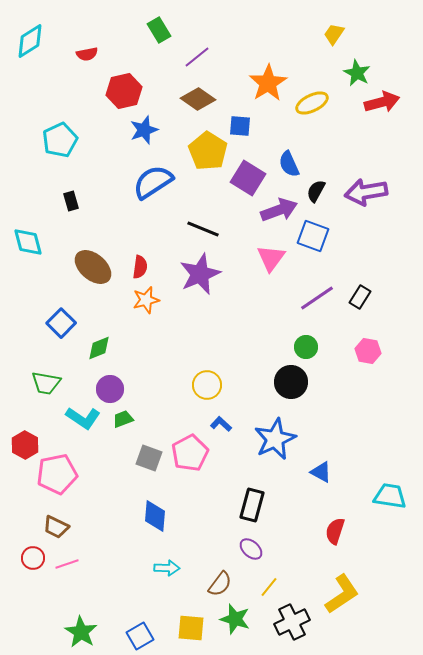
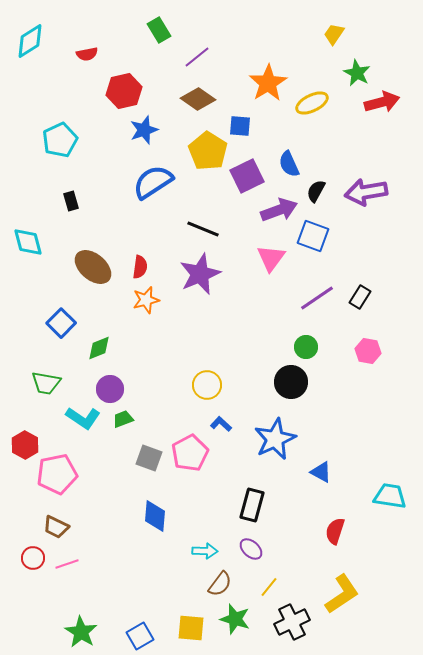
purple square at (248, 178): moved 1 px left, 2 px up; rotated 32 degrees clockwise
cyan arrow at (167, 568): moved 38 px right, 17 px up
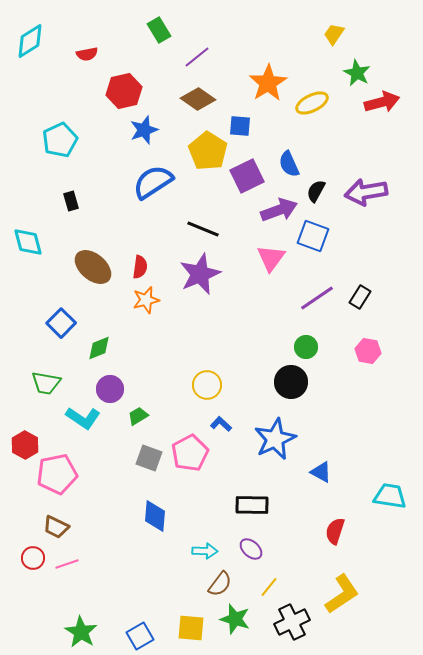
green trapezoid at (123, 419): moved 15 px right, 3 px up; rotated 10 degrees counterclockwise
black rectangle at (252, 505): rotated 76 degrees clockwise
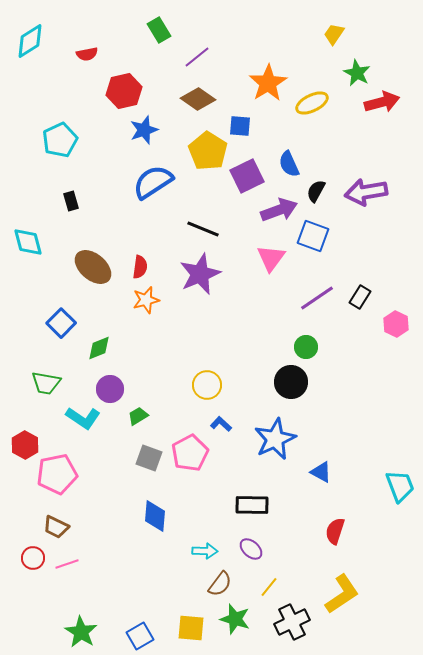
pink hexagon at (368, 351): moved 28 px right, 27 px up; rotated 15 degrees clockwise
cyan trapezoid at (390, 496): moved 10 px right, 10 px up; rotated 60 degrees clockwise
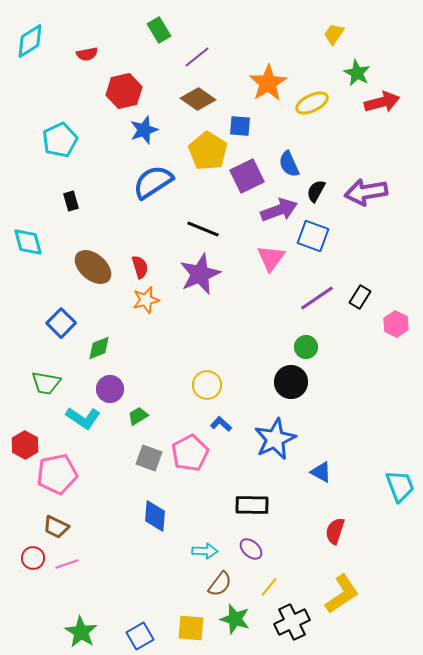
red semicircle at (140, 267): rotated 25 degrees counterclockwise
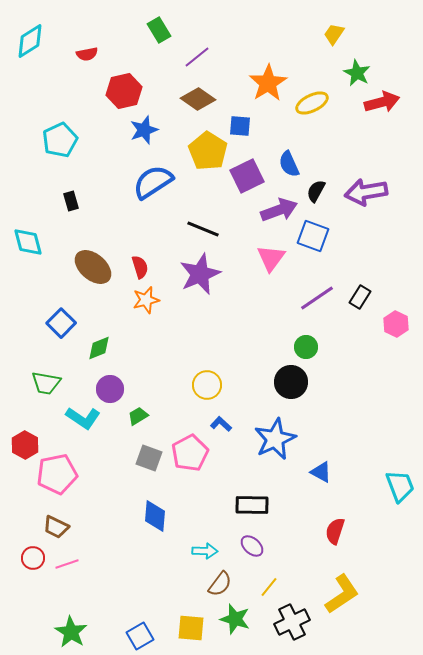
purple ellipse at (251, 549): moved 1 px right, 3 px up
green star at (81, 632): moved 10 px left
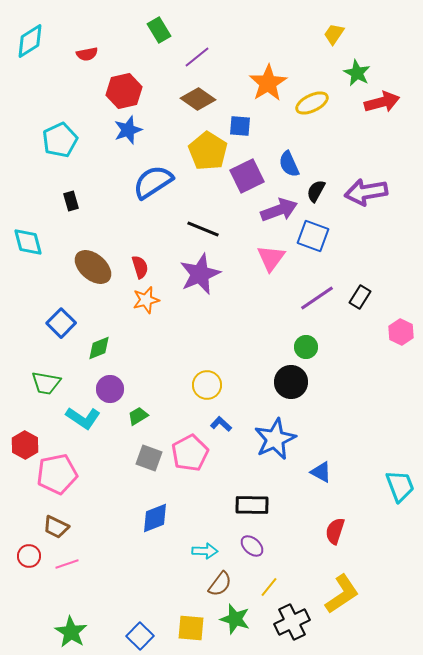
blue star at (144, 130): moved 16 px left
pink hexagon at (396, 324): moved 5 px right, 8 px down
blue diamond at (155, 516): moved 2 px down; rotated 64 degrees clockwise
red circle at (33, 558): moved 4 px left, 2 px up
blue square at (140, 636): rotated 16 degrees counterclockwise
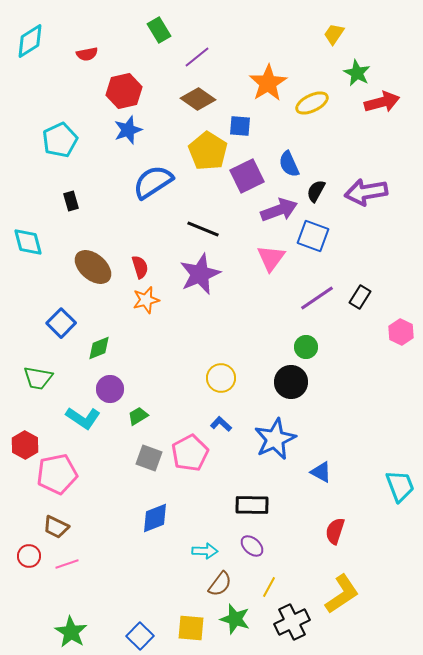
green trapezoid at (46, 383): moved 8 px left, 5 px up
yellow circle at (207, 385): moved 14 px right, 7 px up
yellow line at (269, 587): rotated 10 degrees counterclockwise
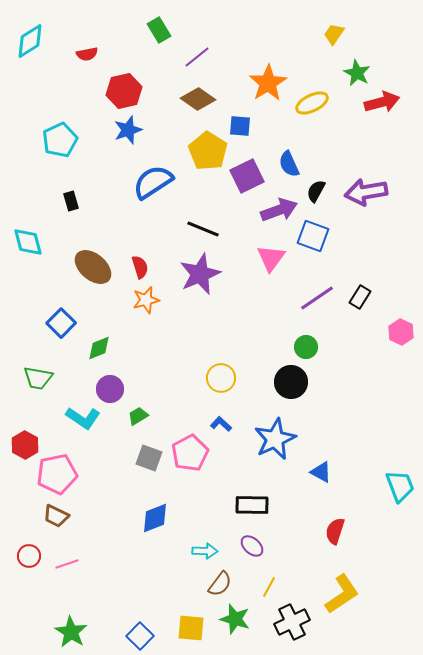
brown trapezoid at (56, 527): moved 11 px up
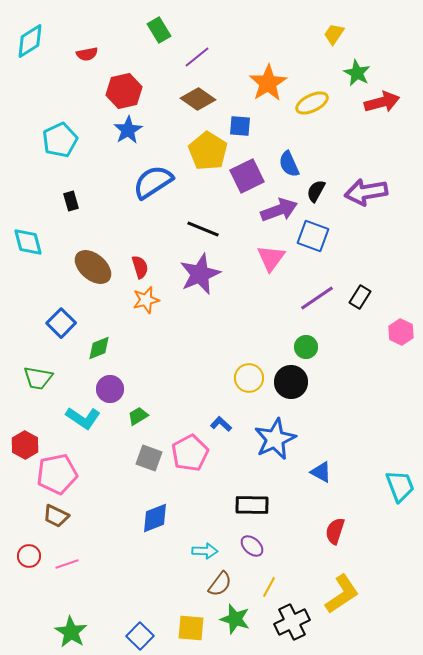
blue star at (128, 130): rotated 12 degrees counterclockwise
yellow circle at (221, 378): moved 28 px right
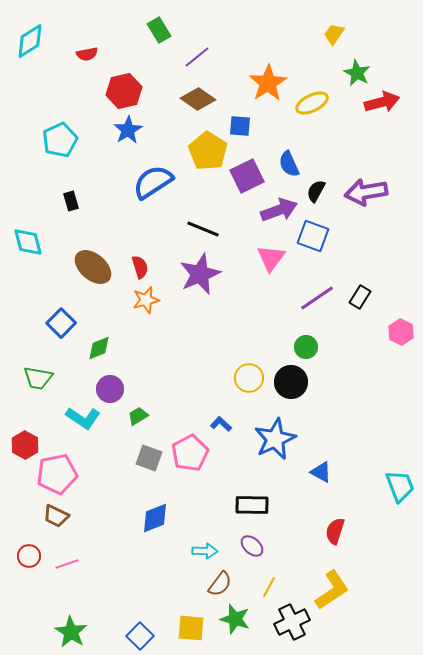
yellow L-shape at (342, 594): moved 10 px left, 4 px up
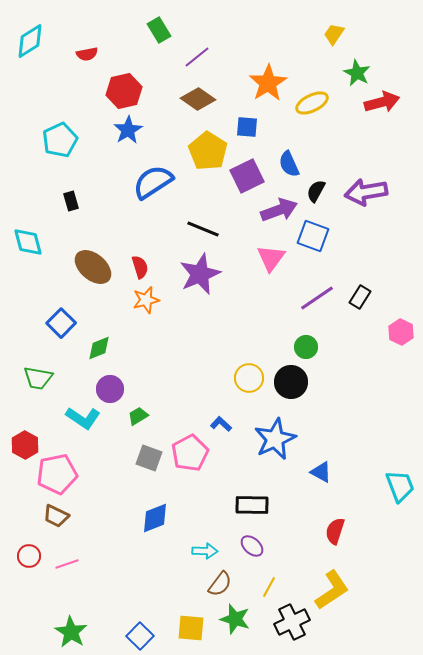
blue square at (240, 126): moved 7 px right, 1 px down
